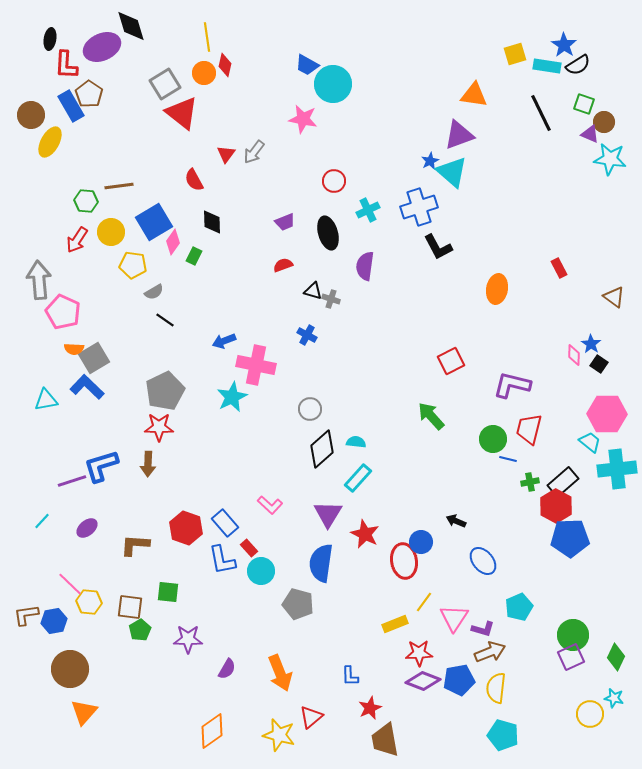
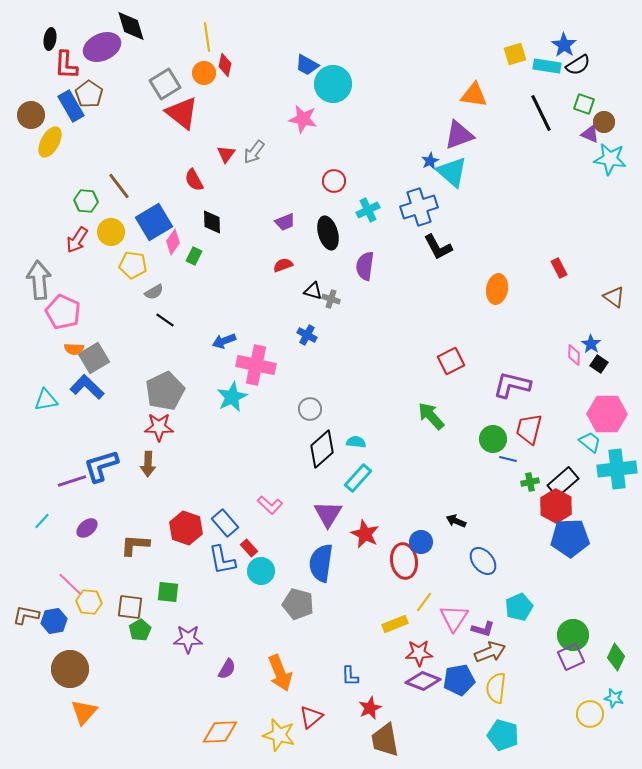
brown line at (119, 186): rotated 60 degrees clockwise
brown L-shape at (26, 615): rotated 20 degrees clockwise
orange diamond at (212, 731): moved 8 px right, 1 px down; rotated 33 degrees clockwise
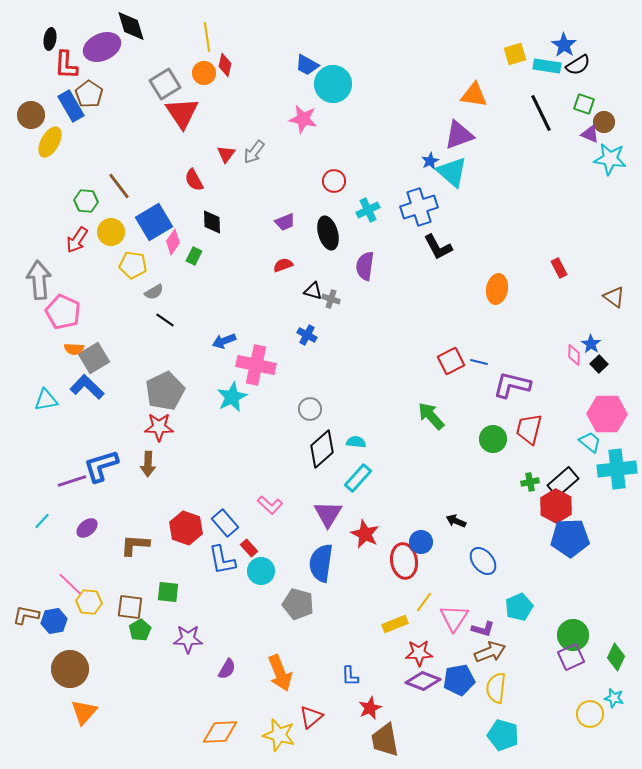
red triangle at (182, 113): rotated 18 degrees clockwise
black square at (599, 364): rotated 12 degrees clockwise
blue line at (508, 459): moved 29 px left, 97 px up
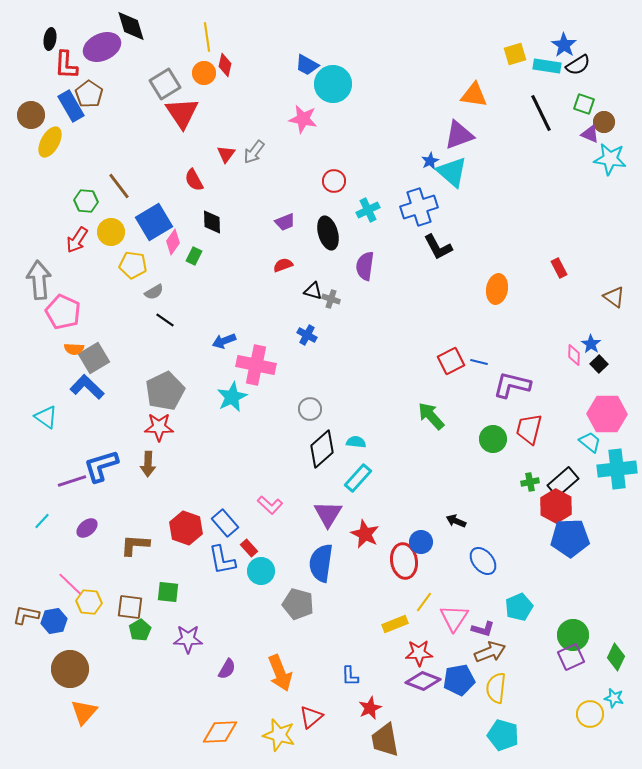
cyan triangle at (46, 400): moved 17 px down; rotated 45 degrees clockwise
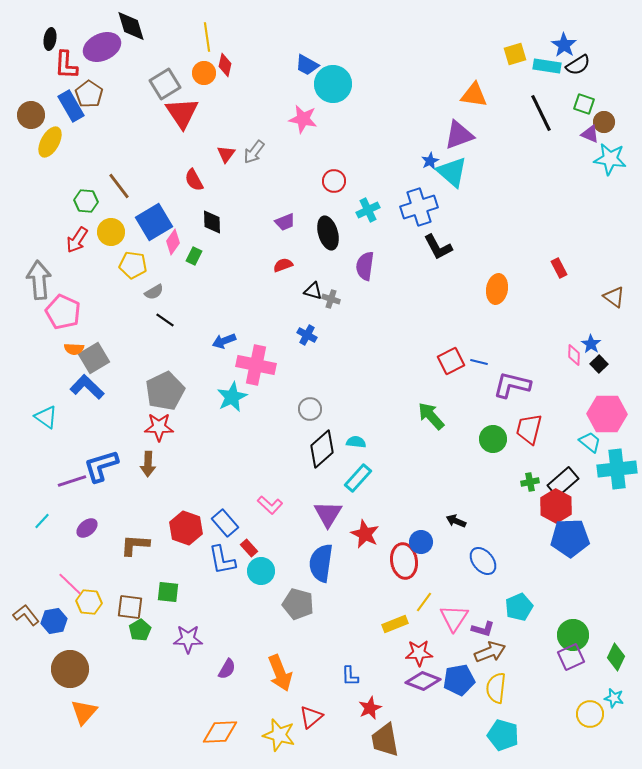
brown L-shape at (26, 615): rotated 40 degrees clockwise
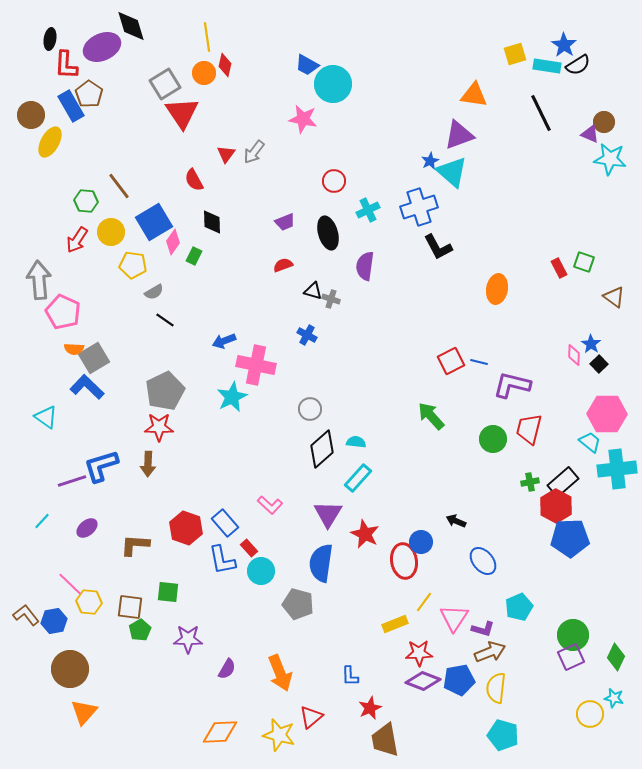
green square at (584, 104): moved 158 px down
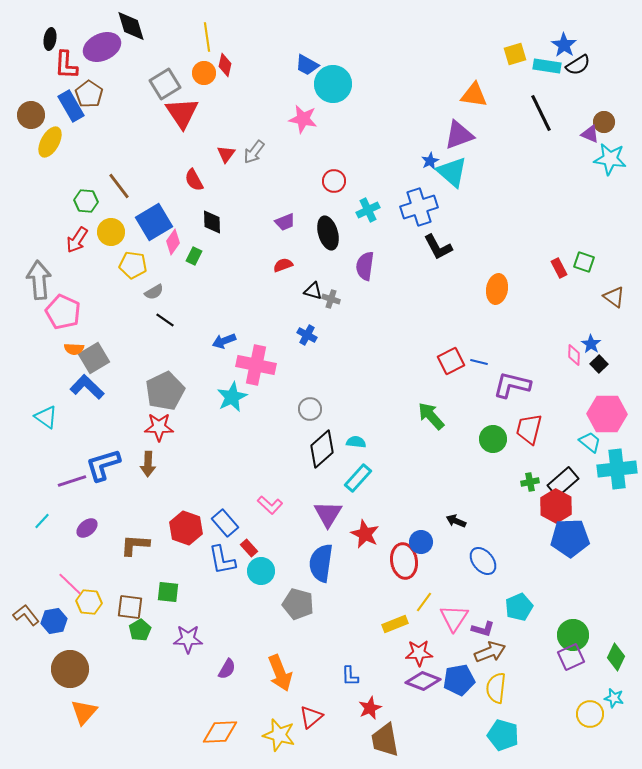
blue L-shape at (101, 466): moved 2 px right, 1 px up
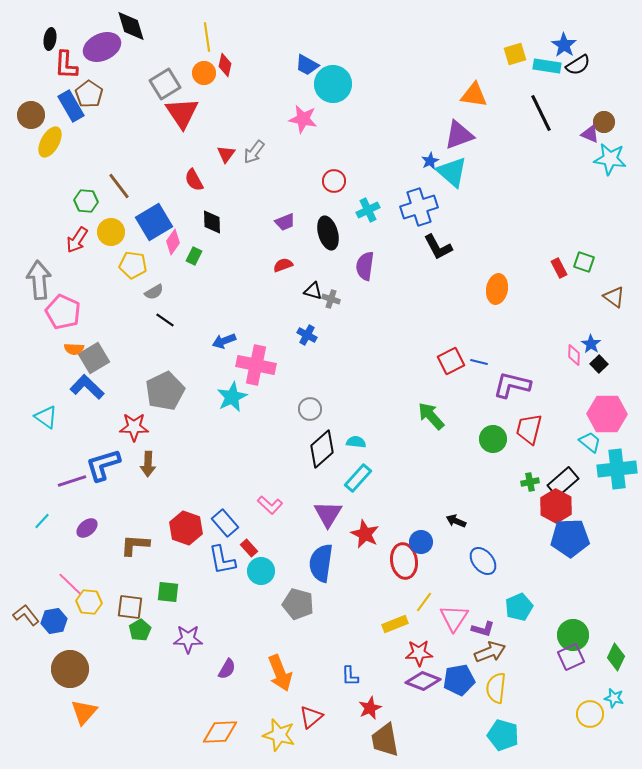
red star at (159, 427): moved 25 px left
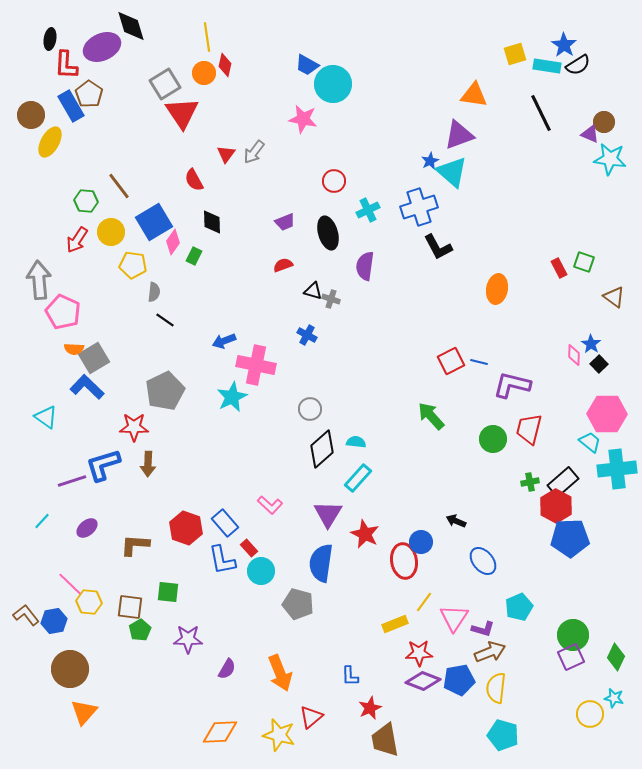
gray semicircle at (154, 292): rotated 54 degrees counterclockwise
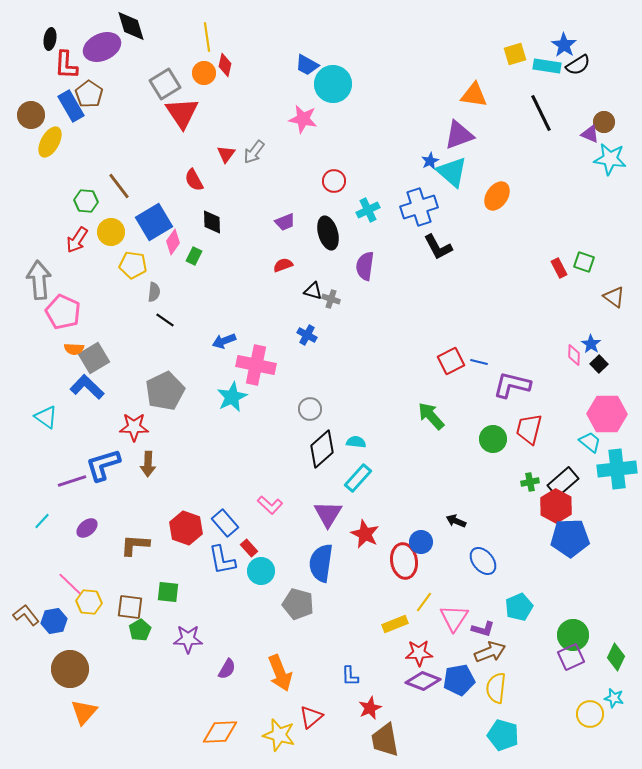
orange ellipse at (497, 289): moved 93 px up; rotated 24 degrees clockwise
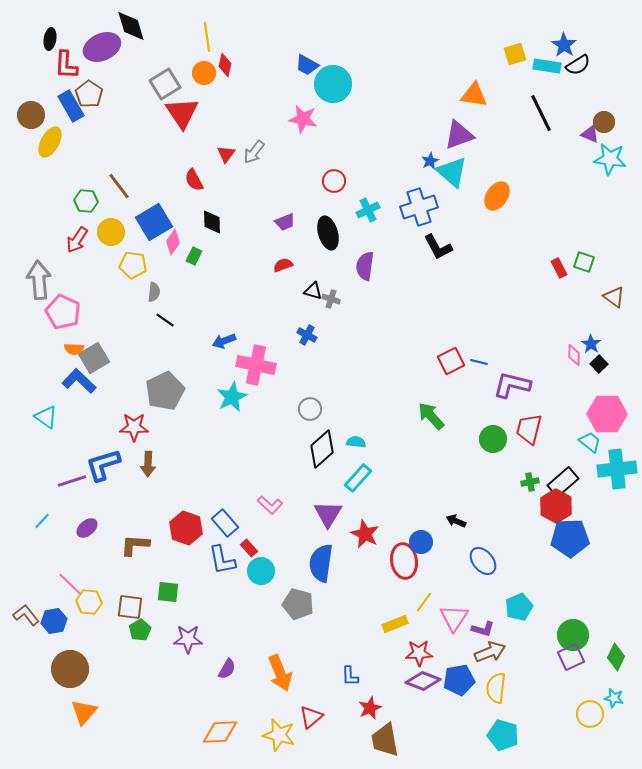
blue L-shape at (87, 387): moved 8 px left, 6 px up
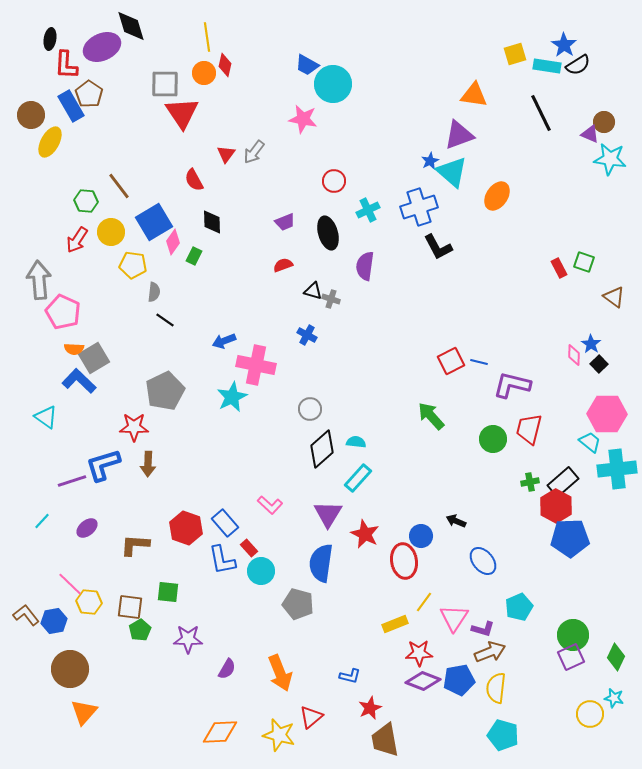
gray square at (165, 84): rotated 32 degrees clockwise
blue circle at (421, 542): moved 6 px up
blue L-shape at (350, 676): rotated 75 degrees counterclockwise
